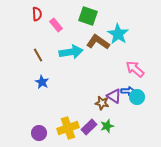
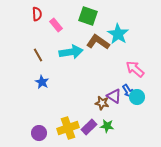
blue arrow: rotated 56 degrees clockwise
green star: rotated 24 degrees clockwise
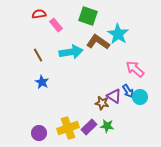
red semicircle: moved 2 px right; rotated 96 degrees counterclockwise
cyan circle: moved 3 px right
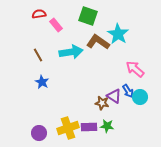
purple rectangle: rotated 42 degrees clockwise
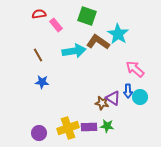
green square: moved 1 px left
cyan arrow: moved 3 px right, 1 px up
blue star: rotated 24 degrees counterclockwise
blue arrow: rotated 32 degrees clockwise
purple triangle: moved 1 px left, 2 px down
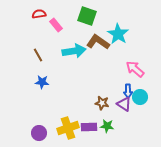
purple triangle: moved 11 px right, 6 px down
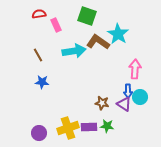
pink rectangle: rotated 16 degrees clockwise
pink arrow: rotated 54 degrees clockwise
